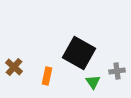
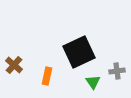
black square: moved 1 px up; rotated 36 degrees clockwise
brown cross: moved 2 px up
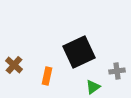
green triangle: moved 5 px down; rotated 28 degrees clockwise
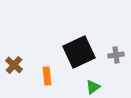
gray cross: moved 1 px left, 16 px up
orange rectangle: rotated 18 degrees counterclockwise
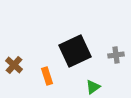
black square: moved 4 px left, 1 px up
orange rectangle: rotated 12 degrees counterclockwise
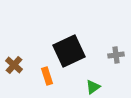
black square: moved 6 px left
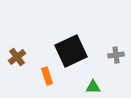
black square: moved 2 px right
brown cross: moved 3 px right, 8 px up; rotated 12 degrees clockwise
green triangle: rotated 35 degrees clockwise
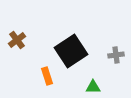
black square: rotated 8 degrees counterclockwise
brown cross: moved 17 px up
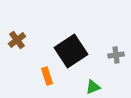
green triangle: rotated 21 degrees counterclockwise
